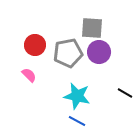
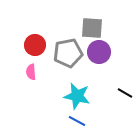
pink semicircle: moved 2 px right, 3 px up; rotated 140 degrees counterclockwise
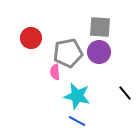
gray square: moved 8 px right, 1 px up
red circle: moved 4 px left, 7 px up
pink semicircle: moved 24 px right
black line: rotated 21 degrees clockwise
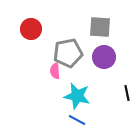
red circle: moved 9 px up
purple circle: moved 5 px right, 5 px down
pink semicircle: moved 1 px up
black line: moved 2 px right; rotated 28 degrees clockwise
blue line: moved 1 px up
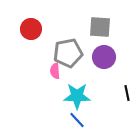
cyan star: rotated 12 degrees counterclockwise
blue line: rotated 18 degrees clockwise
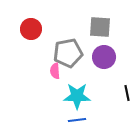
blue line: rotated 54 degrees counterclockwise
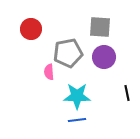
pink semicircle: moved 6 px left, 1 px down
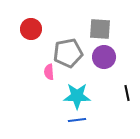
gray square: moved 2 px down
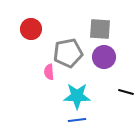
black line: moved 1 px left, 1 px up; rotated 63 degrees counterclockwise
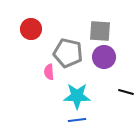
gray square: moved 2 px down
gray pentagon: rotated 24 degrees clockwise
